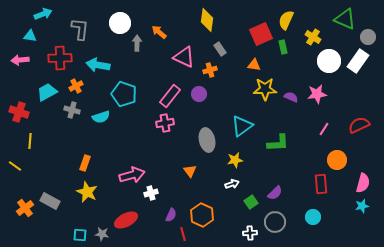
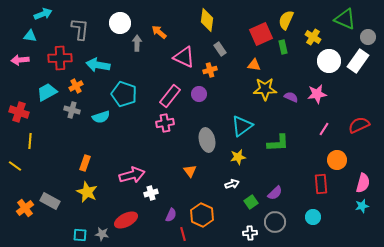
yellow star at (235, 160): moved 3 px right, 3 px up
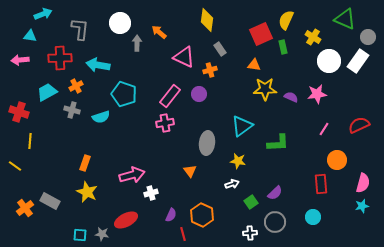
gray ellipse at (207, 140): moved 3 px down; rotated 20 degrees clockwise
yellow star at (238, 157): moved 4 px down; rotated 21 degrees clockwise
